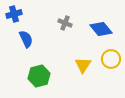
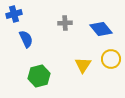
gray cross: rotated 24 degrees counterclockwise
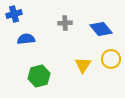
blue semicircle: rotated 72 degrees counterclockwise
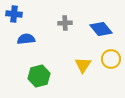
blue cross: rotated 21 degrees clockwise
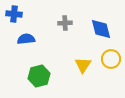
blue diamond: rotated 25 degrees clockwise
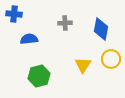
blue diamond: rotated 25 degrees clockwise
blue semicircle: moved 3 px right
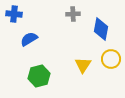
gray cross: moved 8 px right, 9 px up
blue semicircle: rotated 24 degrees counterclockwise
